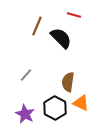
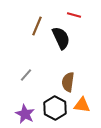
black semicircle: rotated 20 degrees clockwise
orange triangle: moved 1 px right, 2 px down; rotated 18 degrees counterclockwise
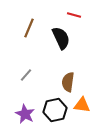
brown line: moved 8 px left, 2 px down
black hexagon: moved 2 px down; rotated 20 degrees clockwise
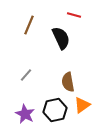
brown line: moved 3 px up
brown semicircle: rotated 18 degrees counterclockwise
orange triangle: rotated 42 degrees counterclockwise
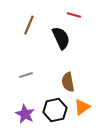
gray line: rotated 32 degrees clockwise
orange triangle: moved 2 px down
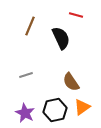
red line: moved 2 px right
brown line: moved 1 px right, 1 px down
brown semicircle: moved 3 px right; rotated 24 degrees counterclockwise
purple star: moved 1 px up
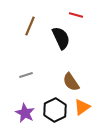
black hexagon: rotated 15 degrees counterclockwise
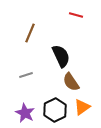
brown line: moved 7 px down
black semicircle: moved 18 px down
